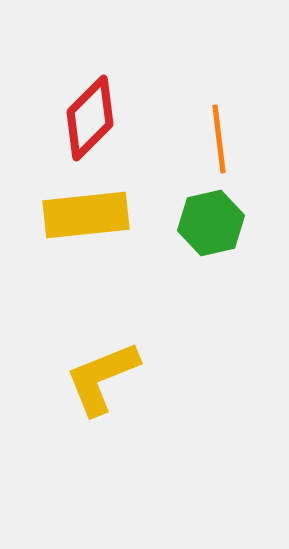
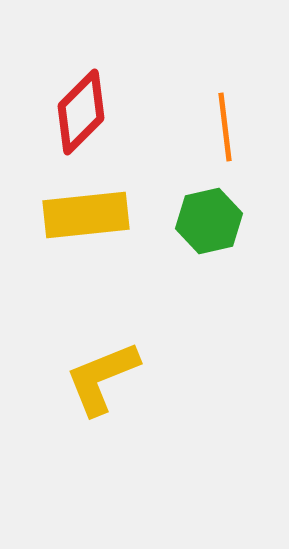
red diamond: moved 9 px left, 6 px up
orange line: moved 6 px right, 12 px up
green hexagon: moved 2 px left, 2 px up
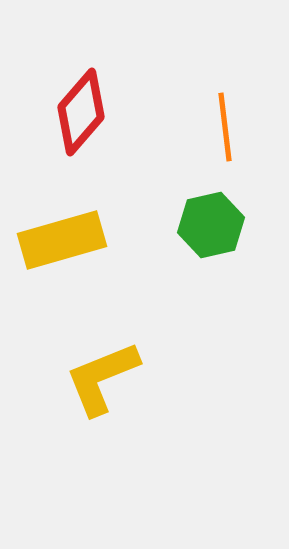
red diamond: rotated 4 degrees counterclockwise
yellow rectangle: moved 24 px left, 25 px down; rotated 10 degrees counterclockwise
green hexagon: moved 2 px right, 4 px down
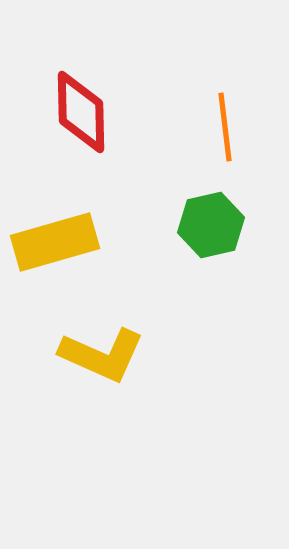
red diamond: rotated 42 degrees counterclockwise
yellow rectangle: moved 7 px left, 2 px down
yellow L-shape: moved 23 px up; rotated 134 degrees counterclockwise
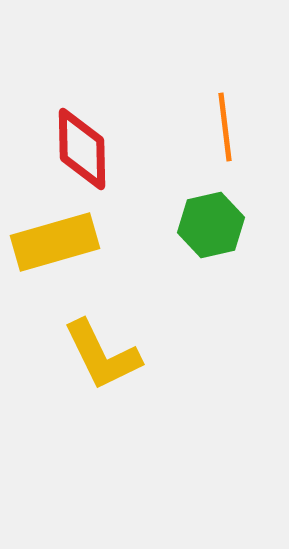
red diamond: moved 1 px right, 37 px down
yellow L-shape: rotated 40 degrees clockwise
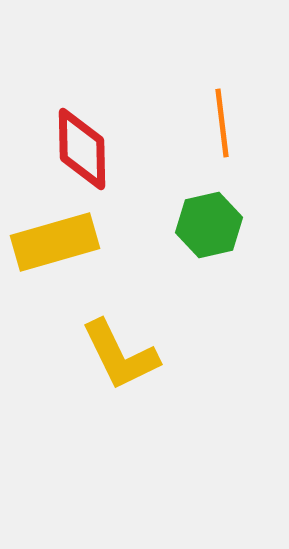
orange line: moved 3 px left, 4 px up
green hexagon: moved 2 px left
yellow L-shape: moved 18 px right
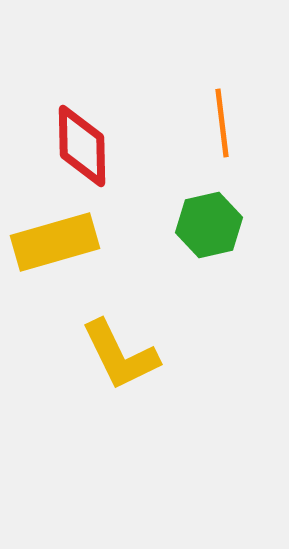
red diamond: moved 3 px up
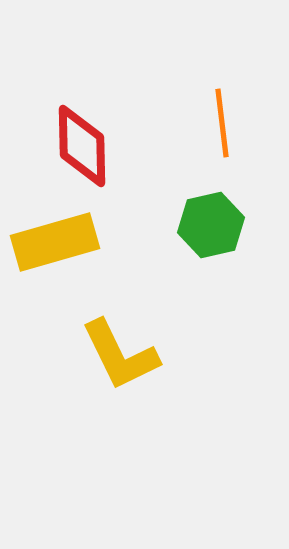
green hexagon: moved 2 px right
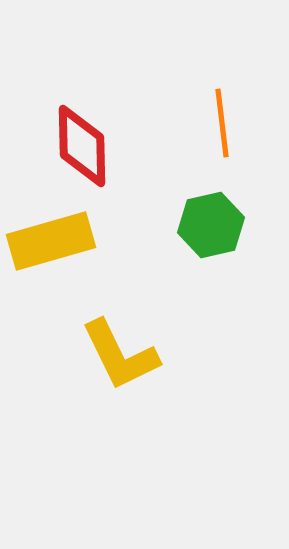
yellow rectangle: moved 4 px left, 1 px up
